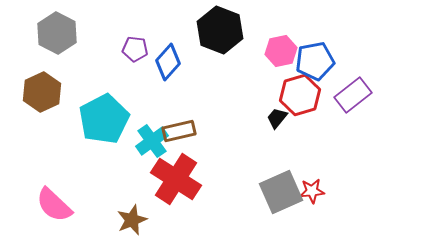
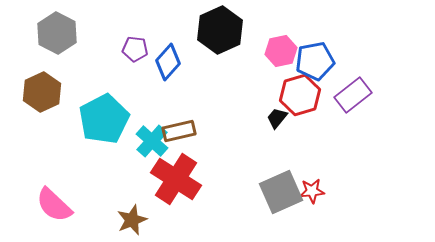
black hexagon: rotated 15 degrees clockwise
cyan cross: rotated 12 degrees counterclockwise
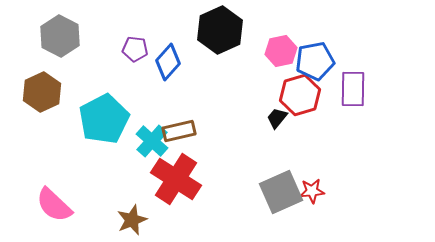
gray hexagon: moved 3 px right, 3 px down
purple rectangle: moved 6 px up; rotated 51 degrees counterclockwise
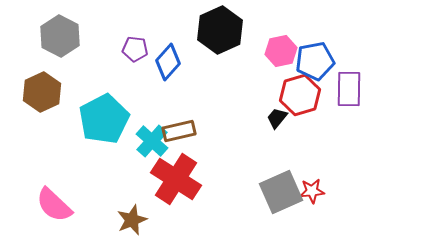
purple rectangle: moved 4 px left
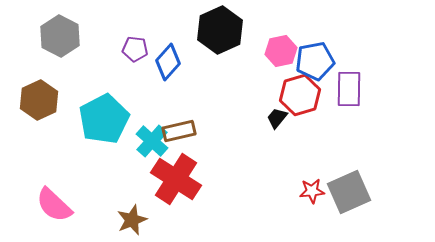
brown hexagon: moved 3 px left, 8 px down
gray square: moved 68 px right
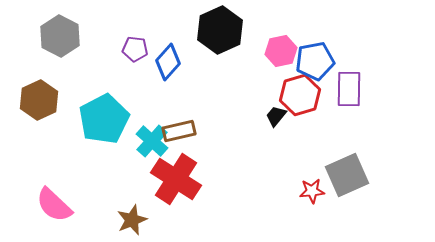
black trapezoid: moved 1 px left, 2 px up
gray square: moved 2 px left, 17 px up
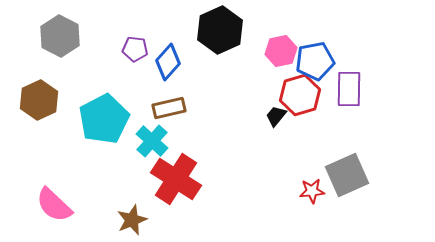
brown rectangle: moved 10 px left, 23 px up
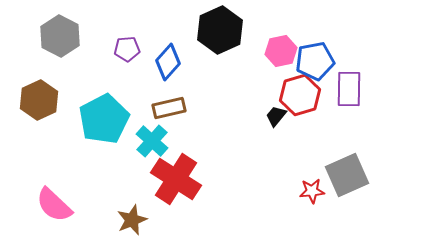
purple pentagon: moved 8 px left; rotated 10 degrees counterclockwise
